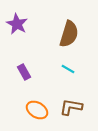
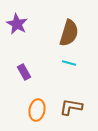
brown semicircle: moved 1 px up
cyan line: moved 1 px right, 6 px up; rotated 16 degrees counterclockwise
orange ellipse: rotated 70 degrees clockwise
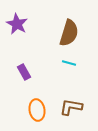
orange ellipse: rotated 20 degrees counterclockwise
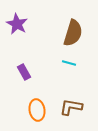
brown semicircle: moved 4 px right
